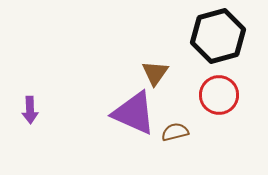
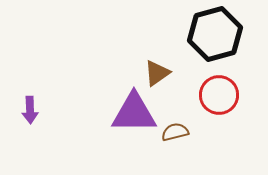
black hexagon: moved 3 px left, 2 px up
brown triangle: moved 2 px right; rotated 20 degrees clockwise
purple triangle: rotated 24 degrees counterclockwise
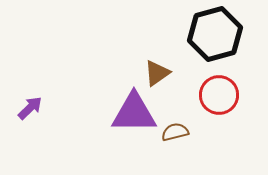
purple arrow: moved 2 px up; rotated 132 degrees counterclockwise
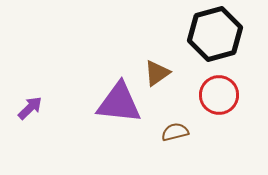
purple triangle: moved 15 px left, 10 px up; rotated 6 degrees clockwise
